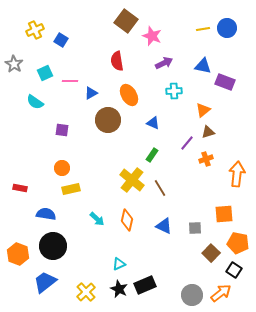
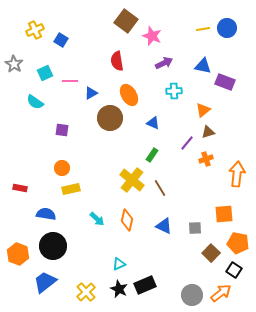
brown circle at (108, 120): moved 2 px right, 2 px up
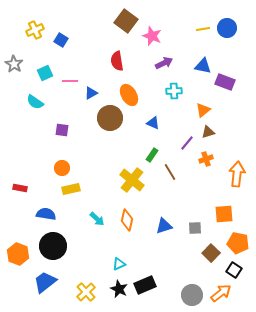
brown line at (160, 188): moved 10 px right, 16 px up
blue triangle at (164, 226): rotated 42 degrees counterclockwise
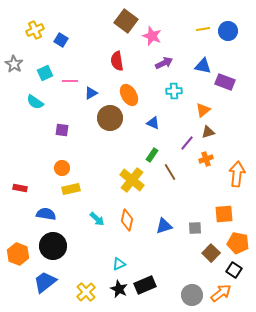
blue circle at (227, 28): moved 1 px right, 3 px down
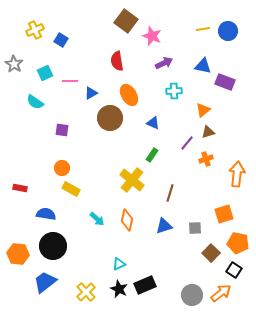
brown line at (170, 172): moved 21 px down; rotated 48 degrees clockwise
yellow rectangle at (71, 189): rotated 42 degrees clockwise
orange square at (224, 214): rotated 12 degrees counterclockwise
orange hexagon at (18, 254): rotated 15 degrees counterclockwise
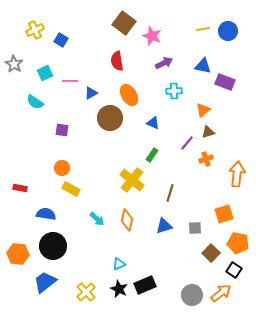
brown square at (126, 21): moved 2 px left, 2 px down
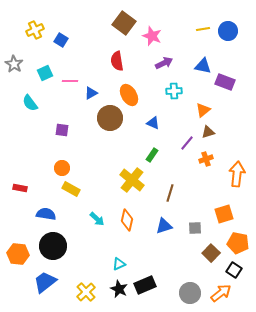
cyan semicircle at (35, 102): moved 5 px left, 1 px down; rotated 18 degrees clockwise
gray circle at (192, 295): moved 2 px left, 2 px up
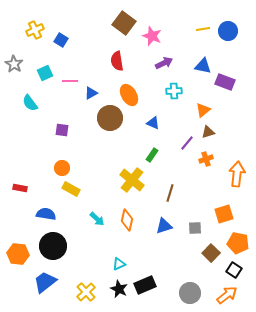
orange arrow at (221, 293): moved 6 px right, 2 px down
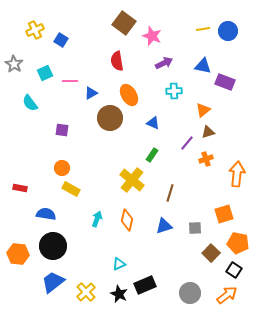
cyan arrow at (97, 219): rotated 112 degrees counterclockwise
blue trapezoid at (45, 282): moved 8 px right
black star at (119, 289): moved 5 px down
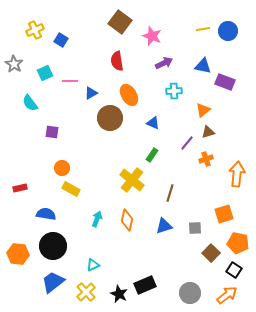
brown square at (124, 23): moved 4 px left, 1 px up
purple square at (62, 130): moved 10 px left, 2 px down
red rectangle at (20, 188): rotated 24 degrees counterclockwise
cyan triangle at (119, 264): moved 26 px left, 1 px down
